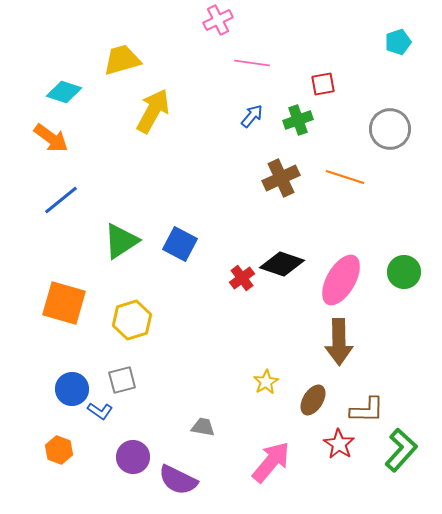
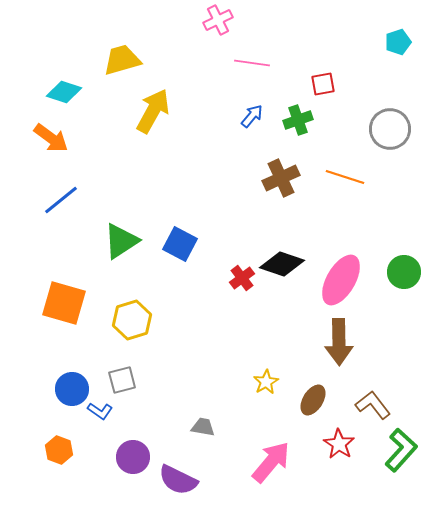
brown L-shape: moved 6 px right, 5 px up; rotated 129 degrees counterclockwise
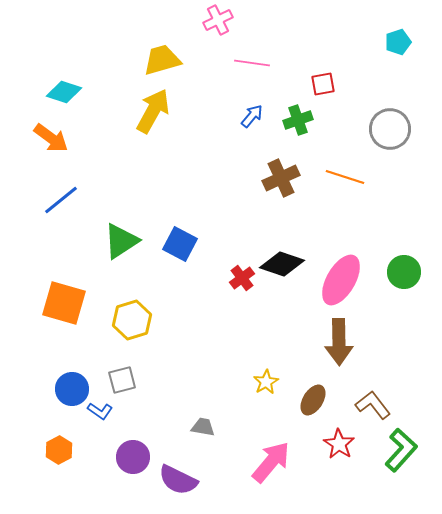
yellow trapezoid: moved 40 px right
orange hexagon: rotated 12 degrees clockwise
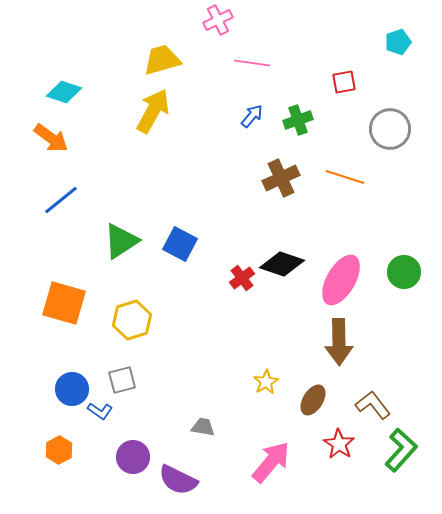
red square: moved 21 px right, 2 px up
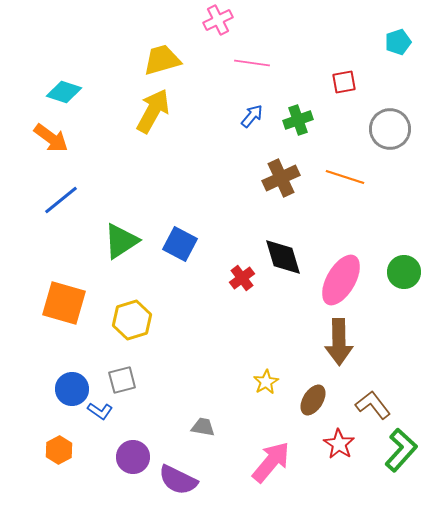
black diamond: moved 1 px right, 7 px up; rotated 54 degrees clockwise
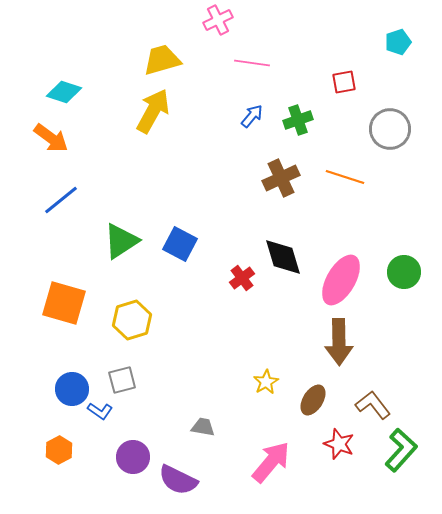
red star: rotated 12 degrees counterclockwise
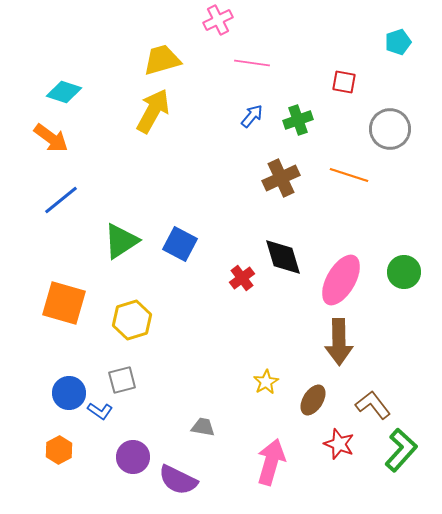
red square: rotated 20 degrees clockwise
orange line: moved 4 px right, 2 px up
blue circle: moved 3 px left, 4 px down
pink arrow: rotated 24 degrees counterclockwise
